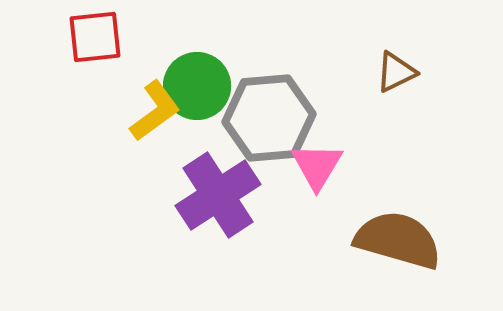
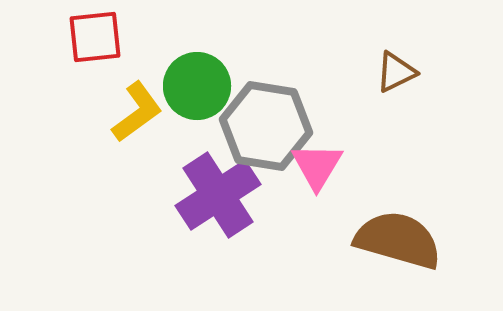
yellow L-shape: moved 18 px left, 1 px down
gray hexagon: moved 3 px left, 8 px down; rotated 14 degrees clockwise
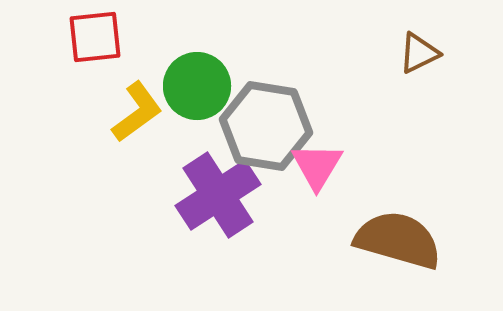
brown triangle: moved 23 px right, 19 px up
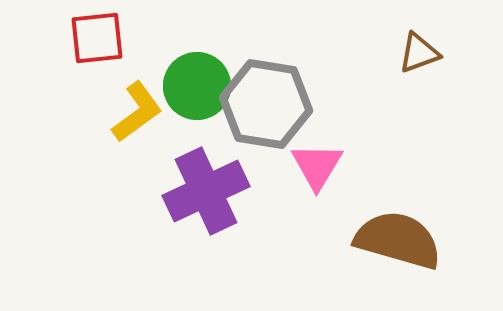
red square: moved 2 px right, 1 px down
brown triangle: rotated 6 degrees clockwise
gray hexagon: moved 22 px up
purple cross: moved 12 px left, 4 px up; rotated 8 degrees clockwise
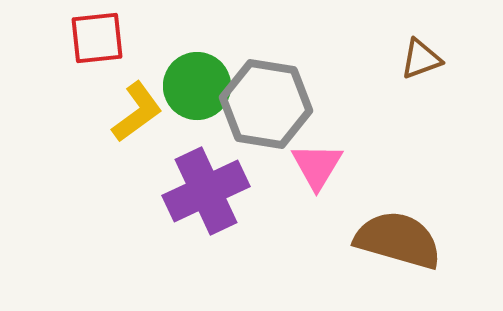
brown triangle: moved 2 px right, 6 px down
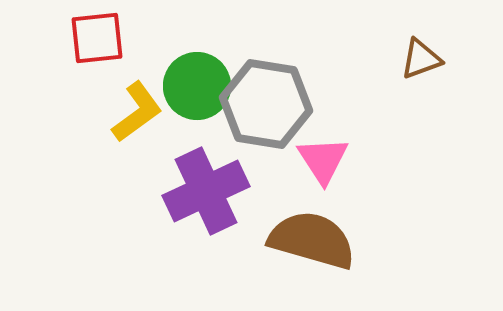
pink triangle: moved 6 px right, 6 px up; rotated 4 degrees counterclockwise
brown semicircle: moved 86 px left
